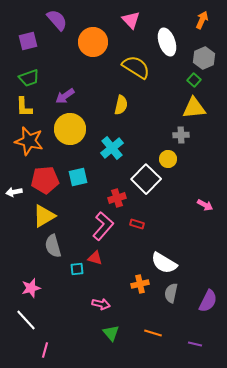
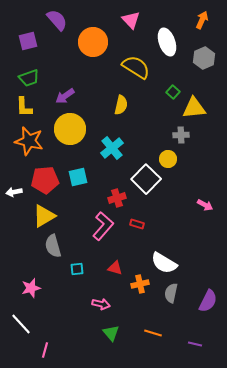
green square at (194, 80): moved 21 px left, 12 px down
red triangle at (95, 258): moved 20 px right, 10 px down
white line at (26, 320): moved 5 px left, 4 px down
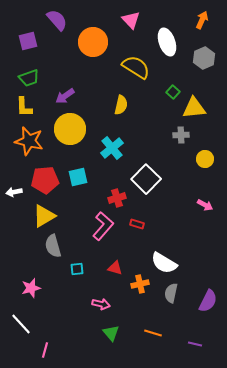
yellow circle at (168, 159): moved 37 px right
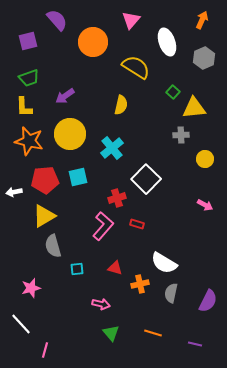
pink triangle at (131, 20): rotated 24 degrees clockwise
yellow circle at (70, 129): moved 5 px down
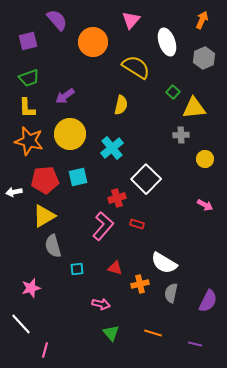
yellow L-shape at (24, 107): moved 3 px right, 1 px down
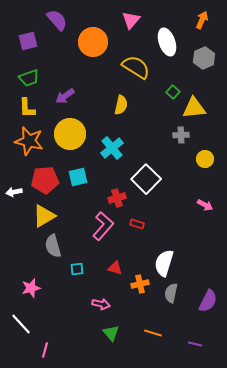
white semicircle at (164, 263): rotated 76 degrees clockwise
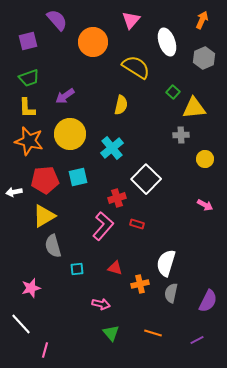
white semicircle at (164, 263): moved 2 px right
purple line at (195, 344): moved 2 px right, 4 px up; rotated 40 degrees counterclockwise
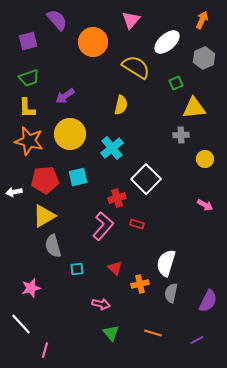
white ellipse at (167, 42): rotated 68 degrees clockwise
green square at (173, 92): moved 3 px right, 9 px up; rotated 24 degrees clockwise
red triangle at (115, 268): rotated 28 degrees clockwise
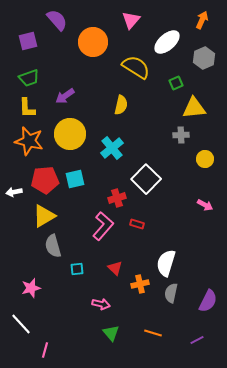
cyan square at (78, 177): moved 3 px left, 2 px down
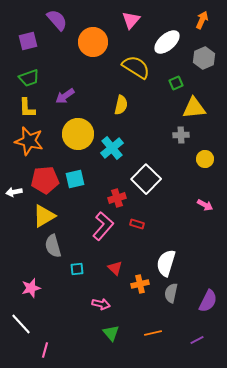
yellow circle at (70, 134): moved 8 px right
orange line at (153, 333): rotated 30 degrees counterclockwise
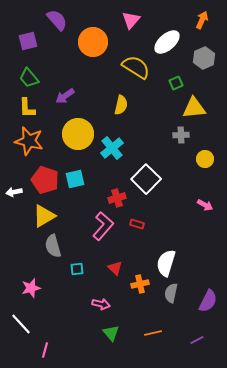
green trapezoid at (29, 78): rotated 70 degrees clockwise
red pentagon at (45, 180): rotated 24 degrees clockwise
